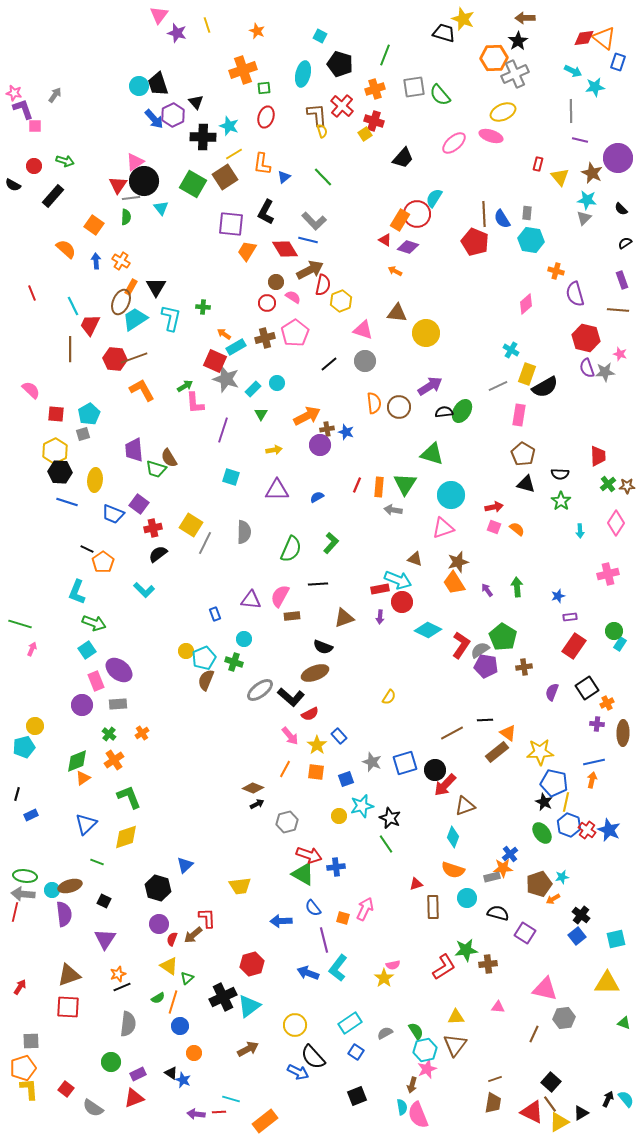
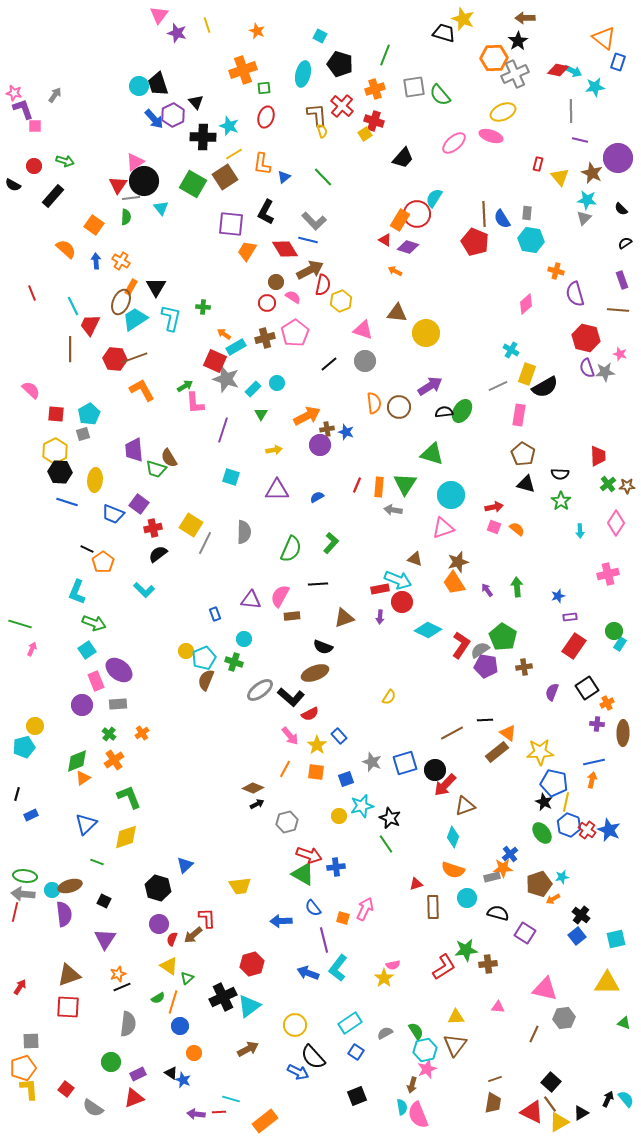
red diamond at (584, 38): moved 26 px left, 32 px down; rotated 20 degrees clockwise
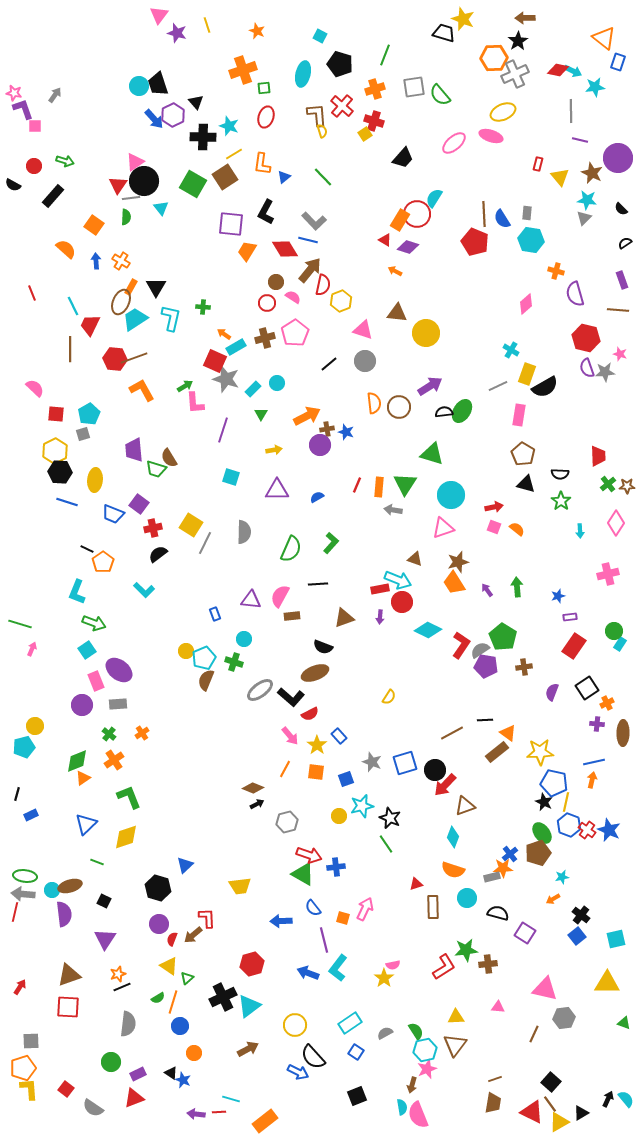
brown arrow at (310, 270): rotated 24 degrees counterclockwise
pink semicircle at (31, 390): moved 4 px right, 2 px up
brown pentagon at (539, 884): moved 1 px left, 31 px up
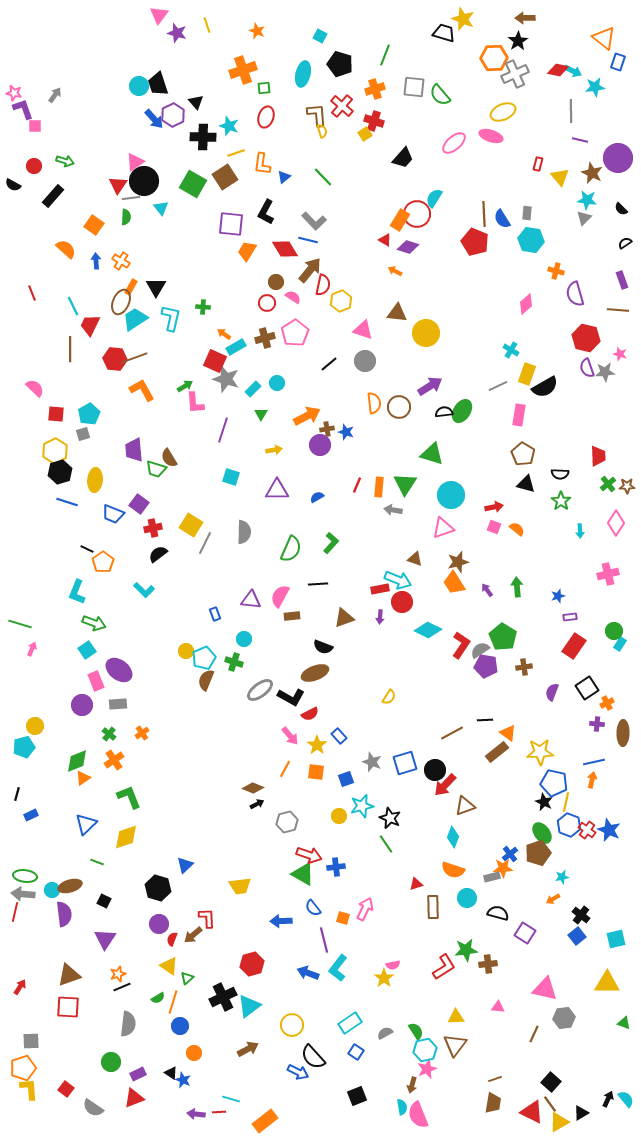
gray square at (414, 87): rotated 15 degrees clockwise
yellow line at (234, 154): moved 2 px right, 1 px up; rotated 12 degrees clockwise
black hexagon at (60, 472): rotated 20 degrees counterclockwise
black L-shape at (291, 697): rotated 12 degrees counterclockwise
yellow circle at (295, 1025): moved 3 px left
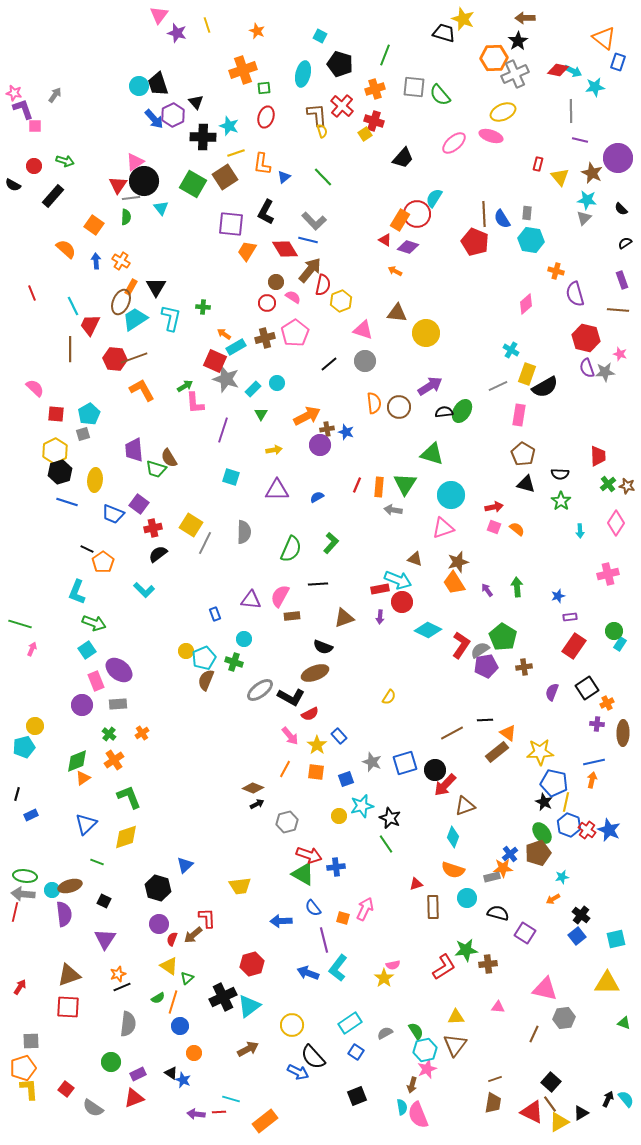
brown star at (627, 486): rotated 14 degrees clockwise
purple pentagon at (486, 666): rotated 20 degrees counterclockwise
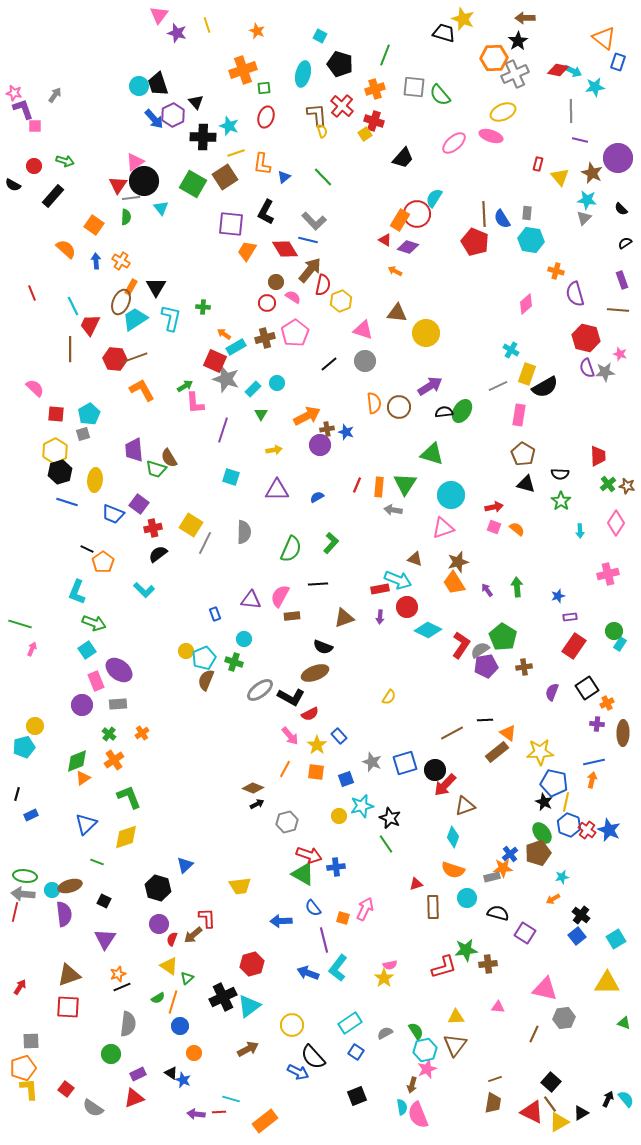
red circle at (402, 602): moved 5 px right, 5 px down
cyan square at (616, 939): rotated 18 degrees counterclockwise
pink semicircle at (393, 965): moved 3 px left
red L-shape at (444, 967): rotated 16 degrees clockwise
green circle at (111, 1062): moved 8 px up
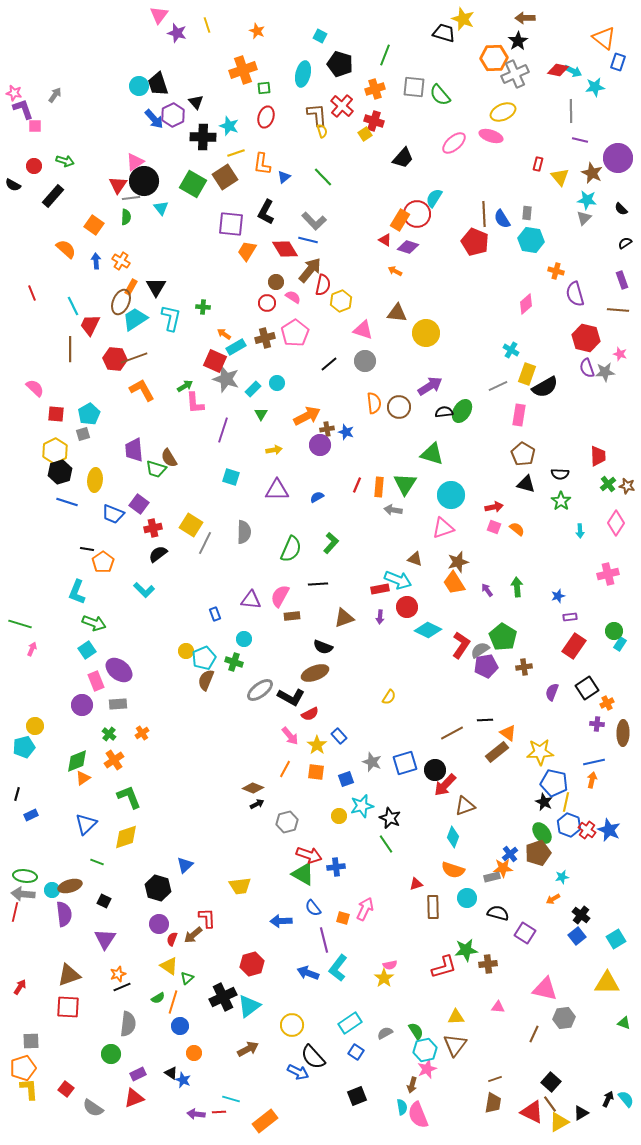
black line at (87, 549): rotated 16 degrees counterclockwise
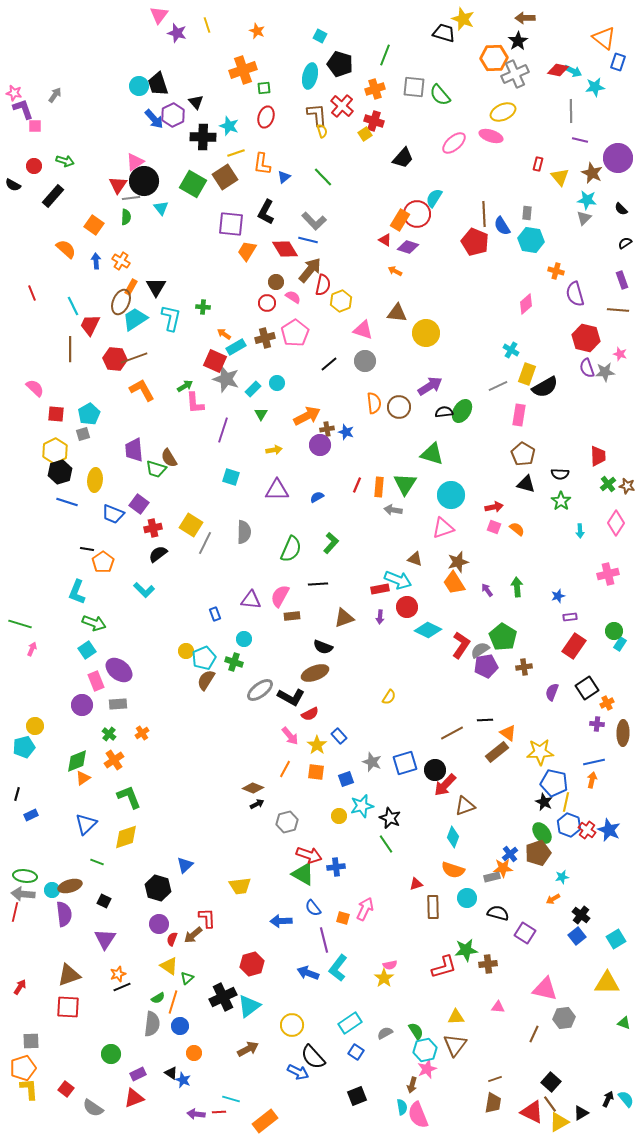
cyan ellipse at (303, 74): moved 7 px right, 2 px down
blue semicircle at (502, 219): moved 7 px down
brown semicircle at (206, 680): rotated 10 degrees clockwise
gray semicircle at (128, 1024): moved 24 px right
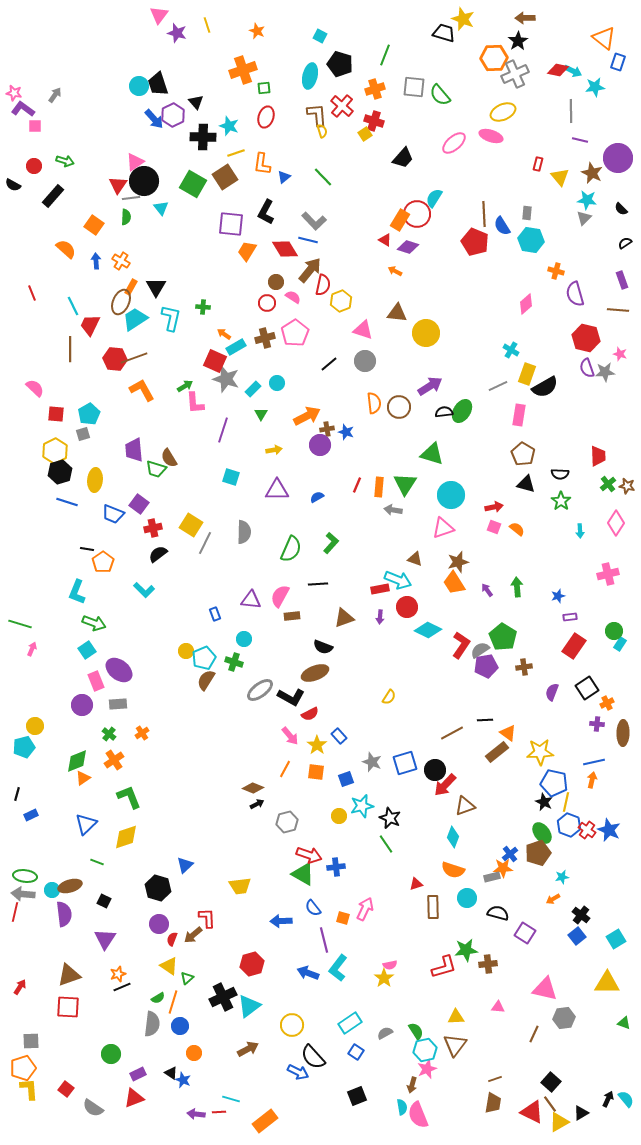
purple L-shape at (23, 109): rotated 35 degrees counterclockwise
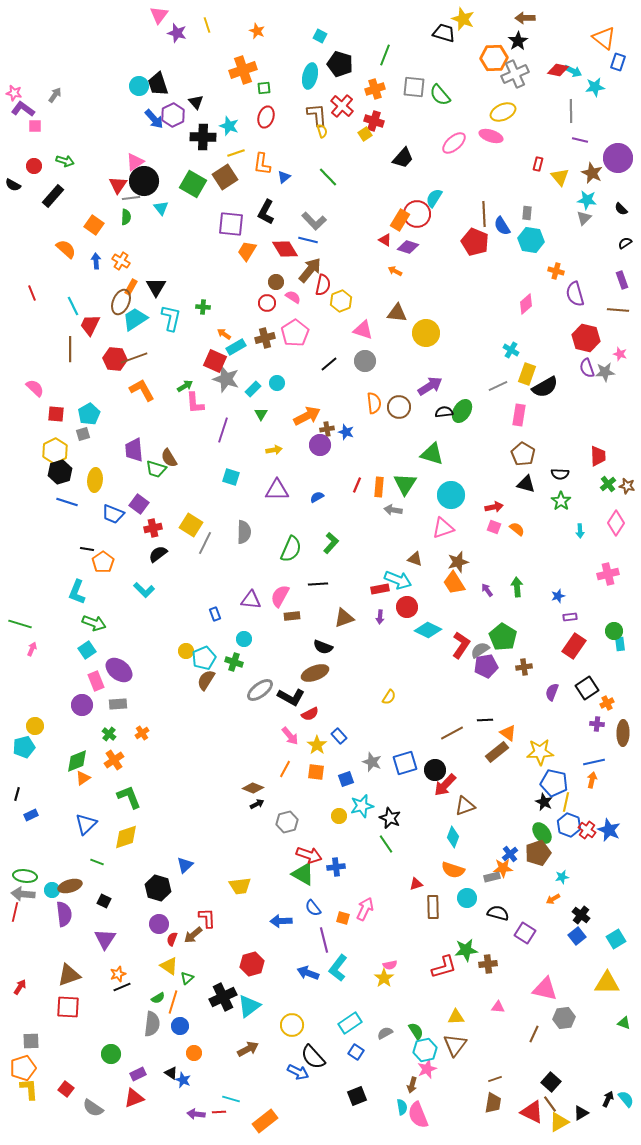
green line at (323, 177): moved 5 px right
cyan rectangle at (620, 644): rotated 40 degrees counterclockwise
